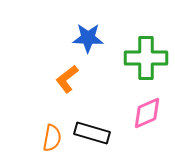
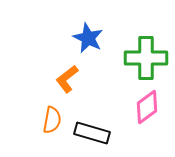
blue star: rotated 24 degrees clockwise
pink diamond: moved 6 px up; rotated 12 degrees counterclockwise
orange semicircle: moved 18 px up
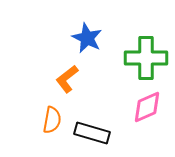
blue star: moved 1 px left
pink diamond: rotated 12 degrees clockwise
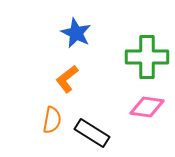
blue star: moved 11 px left, 5 px up
green cross: moved 1 px right, 1 px up
pink diamond: rotated 32 degrees clockwise
black rectangle: rotated 16 degrees clockwise
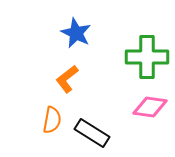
pink diamond: moved 3 px right
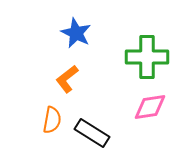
pink diamond: rotated 16 degrees counterclockwise
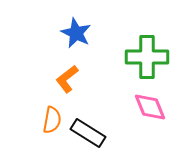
pink diamond: rotated 76 degrees clockwise
black rectangle: moved 4 px left
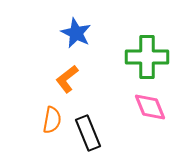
black rectangle: rotated 36 degrees clockwise
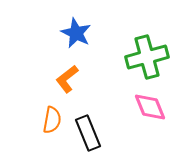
green cross: rotated 15 degrees counterclockwise
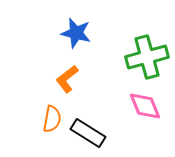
blue star: rotated 12 degrees counterclockwise
pink diamond: moved 5 px left, 1 px up
orange semicircle: moved 1 px up
black rectangle: rotated 36 degrees counterclockwise
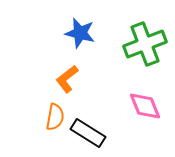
blue star: moved 4 px right
green cross: moved 2 px left, 13 px up; rotated 6 degrees counterclockwise
orange semicircle: moved 3 px right, 2 px up
